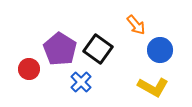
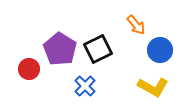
black square: rotated 28 degrees clockwise
blue cross: moved 4 px right, 4 px down
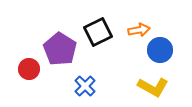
orange arrow: moved 3 px right, 5 px down; rotated 60 degrees counterclockwise
black square: moved 17 px up
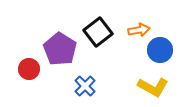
black square: rotated 12 degrees counterclockwise
